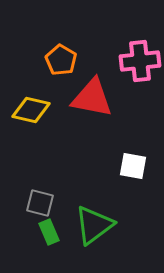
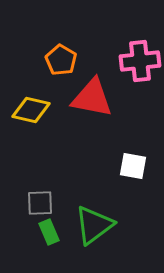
gray square: rotated 16 degrees counterclockwise
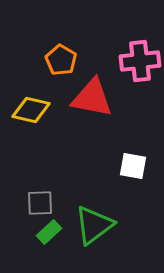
green rectangle: rotated 70 degrees clockwise
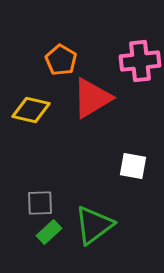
red triangle: rotated 42 degrees counterclockwise
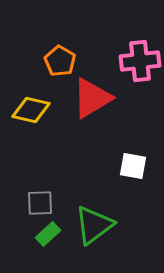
orange pentagon: moved 1 px left, 1 px down
green rectangle: moved 1 px left, 2 px down
